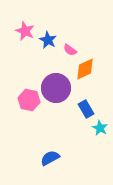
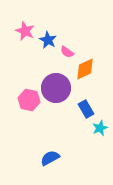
pink semicircle: moved 3 px left, 2 px down
cyan star: rotated 21 degrees clockwise
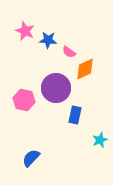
blue star: rotated 24 degrees counterclockwise
pink semicircle: moved 2 px right
pink hexagon: moved 5 px left
blue rectangle: moved 11 px left, 6 px down; rotated 42 degrees clockwise
cyan star: moved 12 px down
blue semicircle: moved 19 px left; rotated 18 degrees counterclockwise
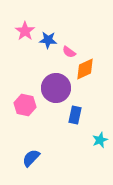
pink star: rotated 12 degrees clockwise
pink hexagon: moved 1 px right, 5 px down
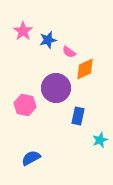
pink star: moved 2 px left
blue star: rotated 18 degrees counterclockwise
blue rectangle: moved 3 px right, 1 px down
blue semicircle: rotated 18 degrees clockwise
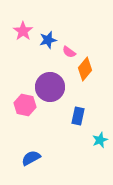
orange diamond: rotated 25 degrees counterclockwise
purple circle: moved 6 px left, 1 px up
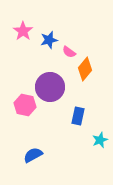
blue star: moved 1 px right
blue semicircle: moved 2 px right, 3 px up
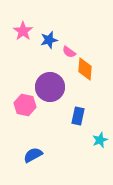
orange diamond: rotated 35 degrees counterclockwise
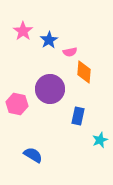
blue star: rotated 18 degrees counterclockwise
pink semicircle: moved 1 px right; rotated 48 degrees counterclockwise
orange diamond: moved 1 px left, 3 px down
purple circle: moved 2 px down
pink hexagon: moved 8 px left, 1 px up
blue semicircle: rotated 60 degrees clockwise
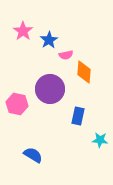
pink semicircle: moved 4 px left, 3 px down
cyan star: rotated 28 degrees clockwise
